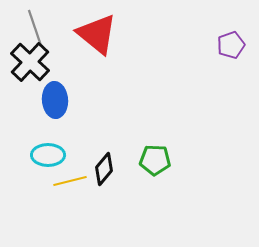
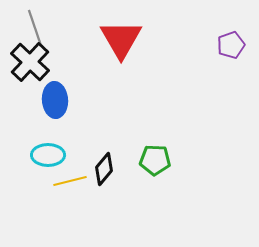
red triangle: moved 24 px right, 5 px down; rotated 21 degrees clockwise
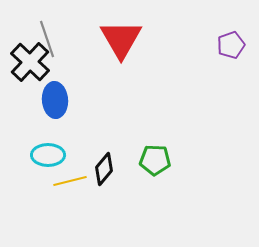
gray line: moved 12 px right, 11 px down
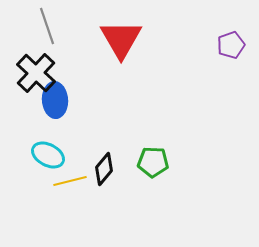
gray line: moved 13 px up
black cross: moved 6 px right, 11 px down
cyan ellipse: rotated 28 degrees clockwise
green pentagon: moved 2 px left, 2 px down
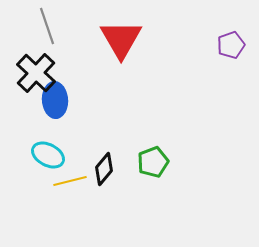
green pentagon: rotated 24 degrees counterclockwise
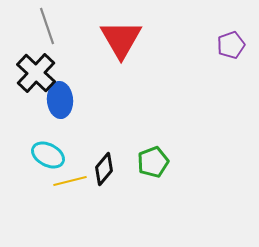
blue ellipse: moved 5 px right
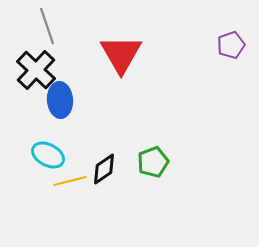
red triangle: moved 15 px down
black cross: moved 3 px up
black diamond: rotated 16 degrees clockwise
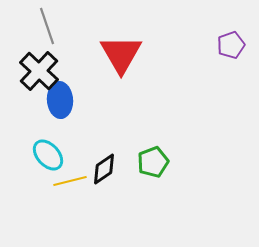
black cross: moved 3 px right, 1 px down
cyan ellipse: rotated 20 degrees clockwise
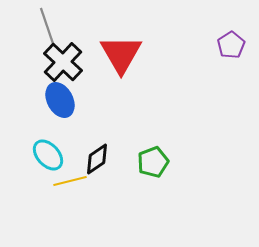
purple pentagon: rotated 12 degrees counterclockwise
black cross: moved 24 px right, 9 px up
blue ellipse: rotated 24 degrees counterclockwise
black diamond: moved 7 px left, 10 px up
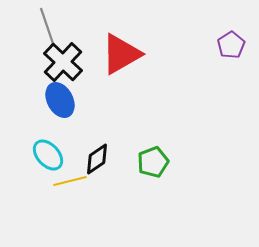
red triangle: rotated 30 degrees clockwise
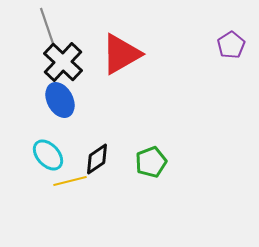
green pentagon: moved 2 px left
